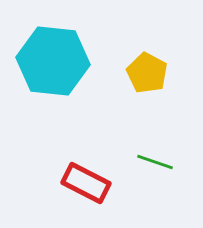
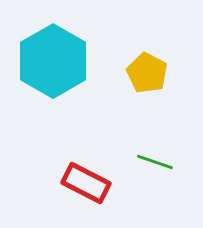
cyan hexagon: rotated 24 degrees clockwise
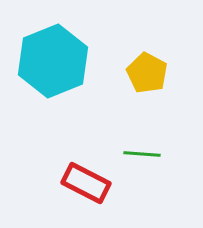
cyan hexagon: rotated 8 degrees clockwise
green line: moved 13 px left, 8 px up; rotated 15 degrees counterclockwise
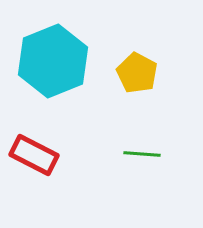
yellow pentagon: moved 10 px left
red rectangle: moved 52 px left, 28 px up
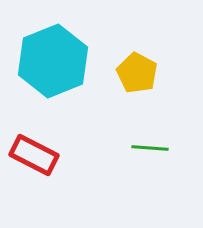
green line: moved 8 px right, 6 px up
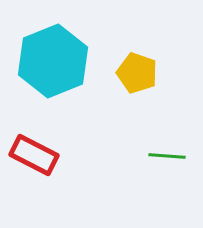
yellow pentagon: rotated 9 degrees counterclockwise
green line: moved 17 px right, 8 px down
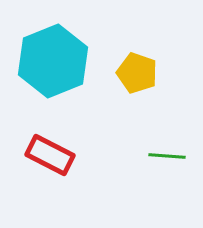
red rectangle: moved 16 px right
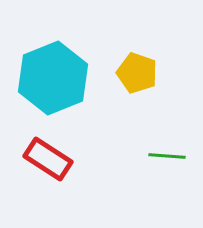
cyan hexagon: moved 17 px down
red rectangle: moved 2 px left, 4 px down; rotated 6 degrees clockwise
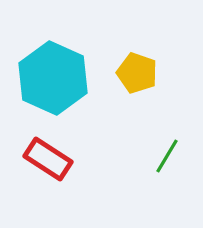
cyan hexagon: rotated 14 degrees counterclockwise
green line: rotated 63 degrees counterclockwise
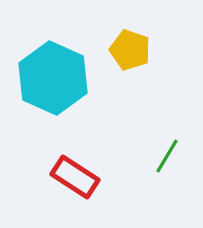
yellow pentagon: moved 7 px left, 23 px up
red rectangle: moved 27 px right, 18 px down
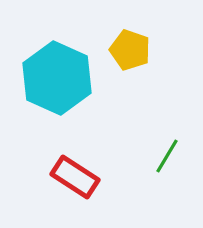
cyan hexagon: moved 4 px right
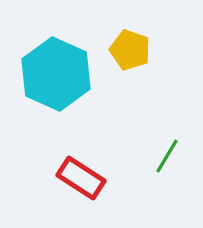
cyan hexagon: moved 1 px left, 4 px up
red rectangle: moved 6 px right, 1 px down
